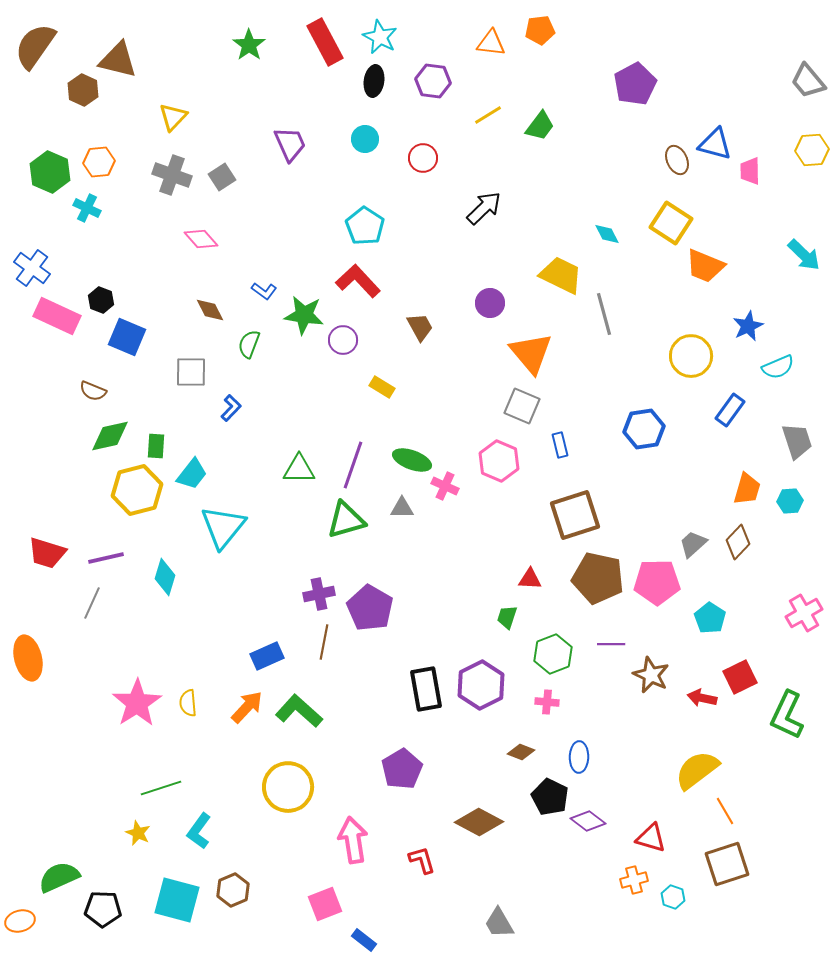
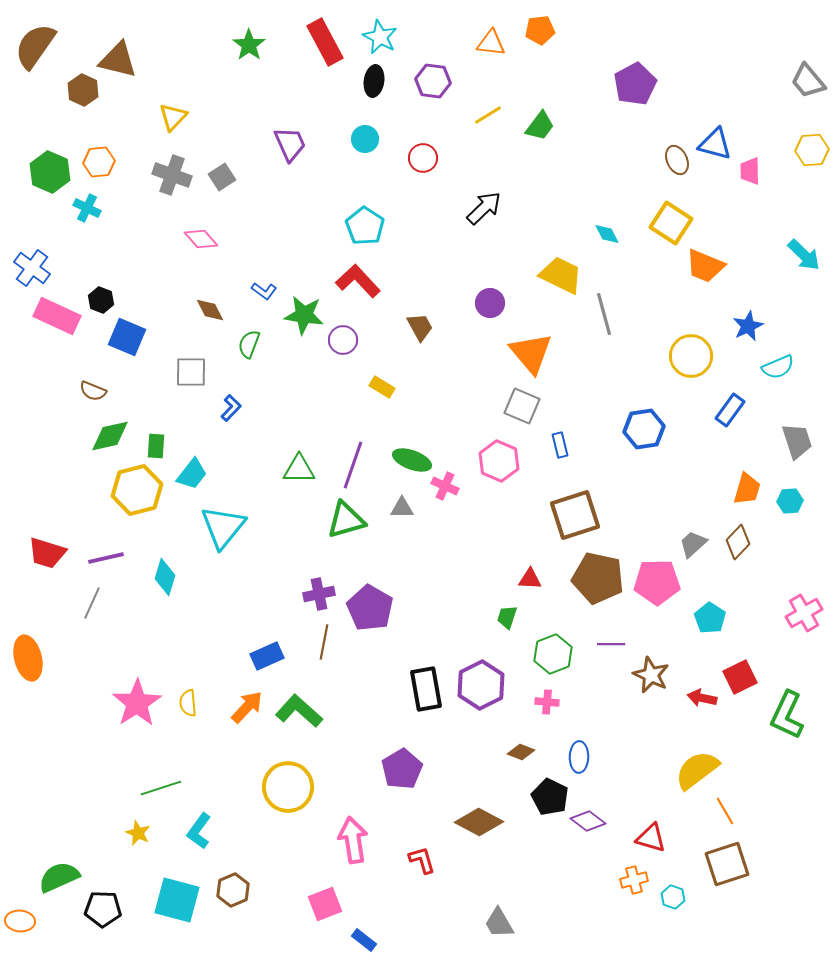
orange ellipse at (20, 921): rotated 20 degrees clockwise
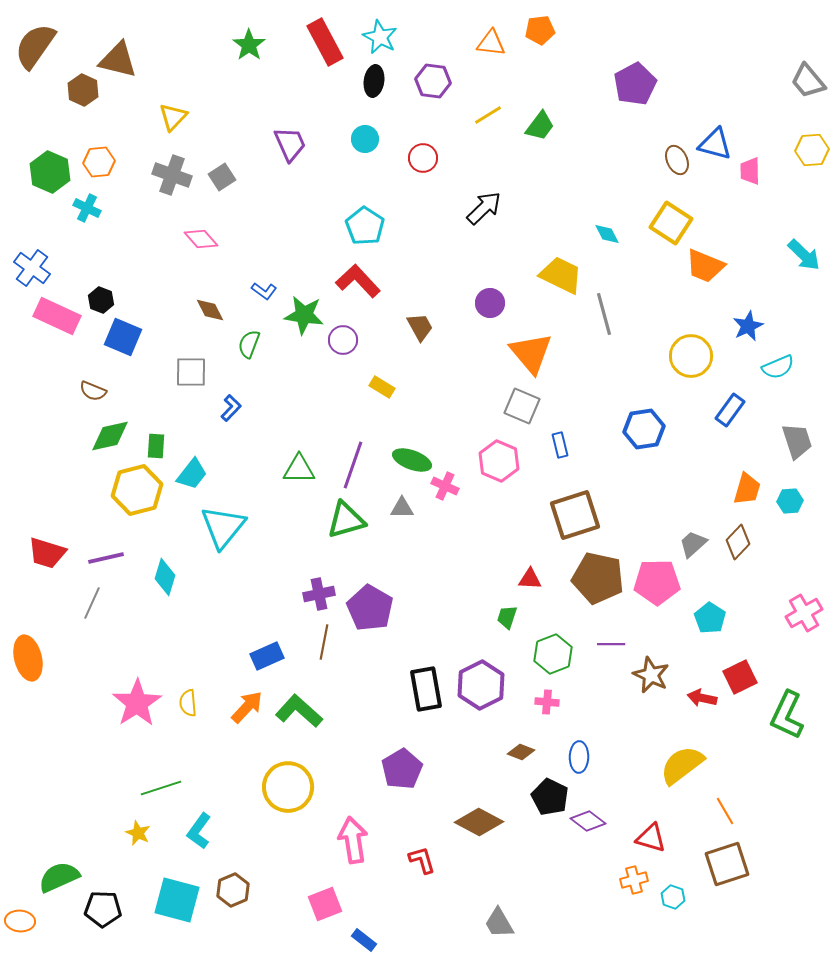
blue square at (127, 337): moved 4 px left
yellow semicircle at (697, 770): moved 15 px left, 5 px up
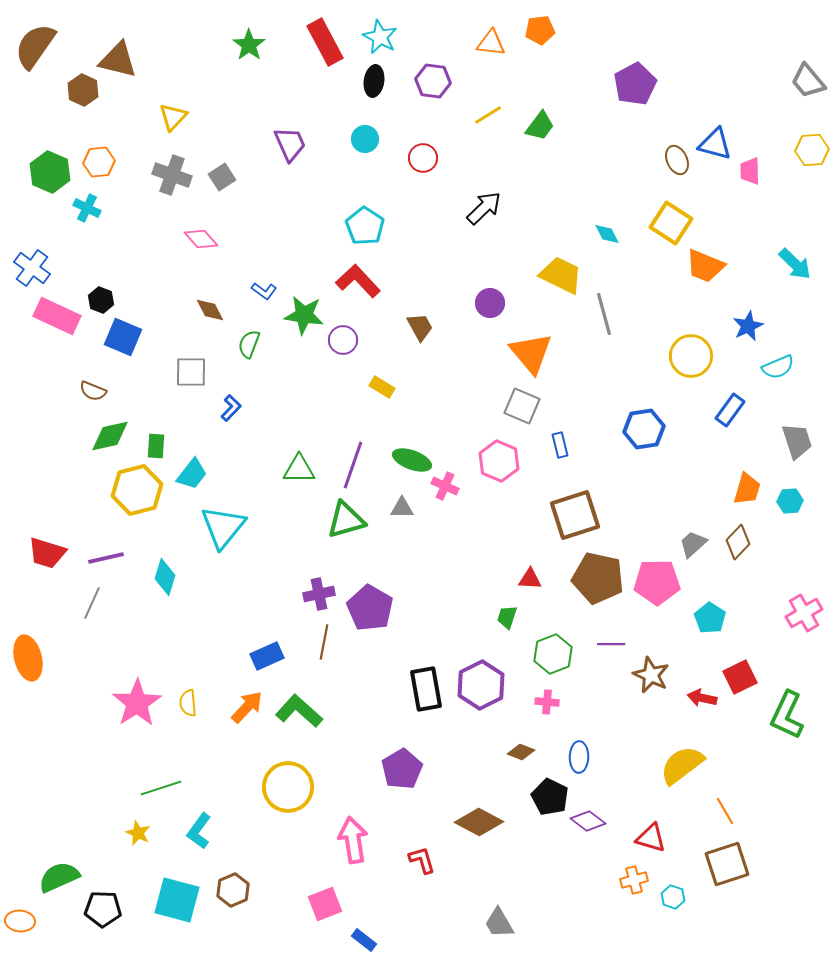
cyan arrow at (804, 255): moved 9 px left, 9 px down
